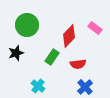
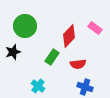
green circle: moved 2 px left, 1 px down
black star: moved 3 px left, 1 px up
blue cross: rotated 28 degrees counterclockwise
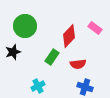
cyan cross: rotated 24 degrees clockwise
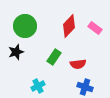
red diamond: moved 10 px up
black star: moved 3 px right
green rectangle: moved 2 px right
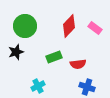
green rectangle: rotated 35 degrees clockwise
blue cross: moved 2 px right
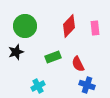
pink rectangle: rotated 48 degrees clockwise
green rectangle: moved 1 px left
red semicircle: rotated 70 degrees clockwise
blue cross: moved 2 px up
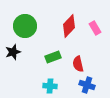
pink rectangle: rotated 24 degrees counterclockwise
black star: moved 3 px left
red semicircle: rotated 14 degrees clockwise
cyan cross: moved 12 px right; rotated 32 degrees clockwise
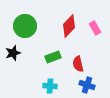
black star: moved 1 px down
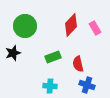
red diamond: moved 2 px right, 1 px up
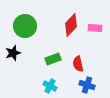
pink rectangle: rotated 56 degrees counterclockwise
green rectangle: moved 2 px down
cyan cross: rotated 24 degrees clockwise
